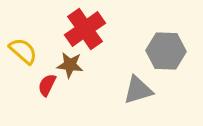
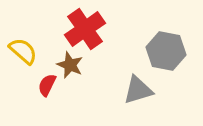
gray hexagon: rotated 9 degrees clockwise
brown star: rotated 16 degrees clockwise
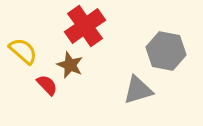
red cross: moved 3 px up
red semicircle: rotated 110 degrees clockwise
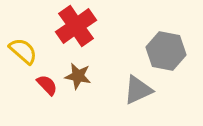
red cross: moved 9 px left
brown star: moved 8 px right, 11 px down; rotated 12 degrees counterclockwise
gray triangle: rotated 8 degrees counterclockwise
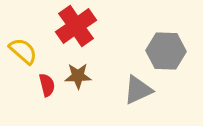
gray hexagon: rotated 9 degrees counterclockwise
brown star: rotated 12 degrees counterclockwise
red semicircle: rotated 30 degrees clockwise
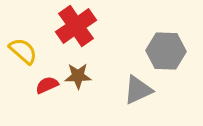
red semicircle: rotated 100 degrees counterclockwise
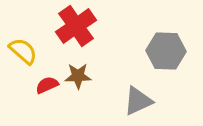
gray triangle: moved 11 px down
